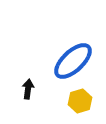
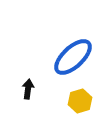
blue ellipse: moved 4 px up
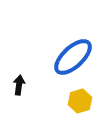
black arrow: moved 9 px left, 4 px up
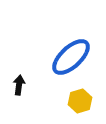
blue ellipse: moved 2 px left
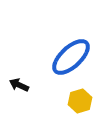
black arrow: rotated 72 degrees counterclockwise
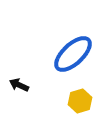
blue ellipse: moved 2 px right, 3 px up
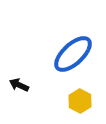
yellow hexagon: rotated 15 degrees counterclockwise
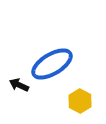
blue ellipse: moved 21 px left, 10 px down; rotated 12 degrees clockwise
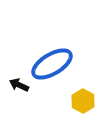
yellow hexagon: moved 3 px right
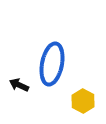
blue ellipse: rotated 48 degrees counterclockwise
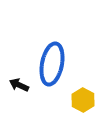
yellow hexagon: moved 1 px up
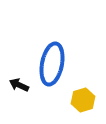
yellow hexagon: rotated 15 degrees clockwise
